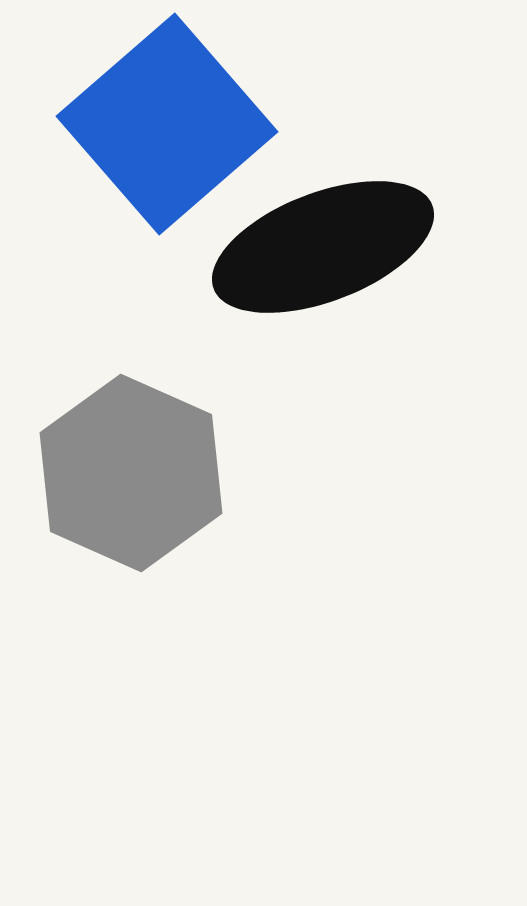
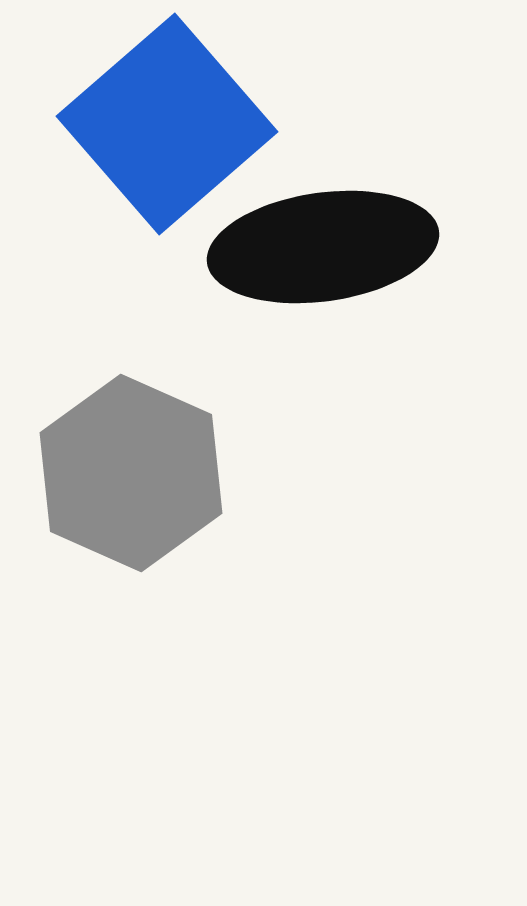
black ellipse: rotated 13 degrees clockwise
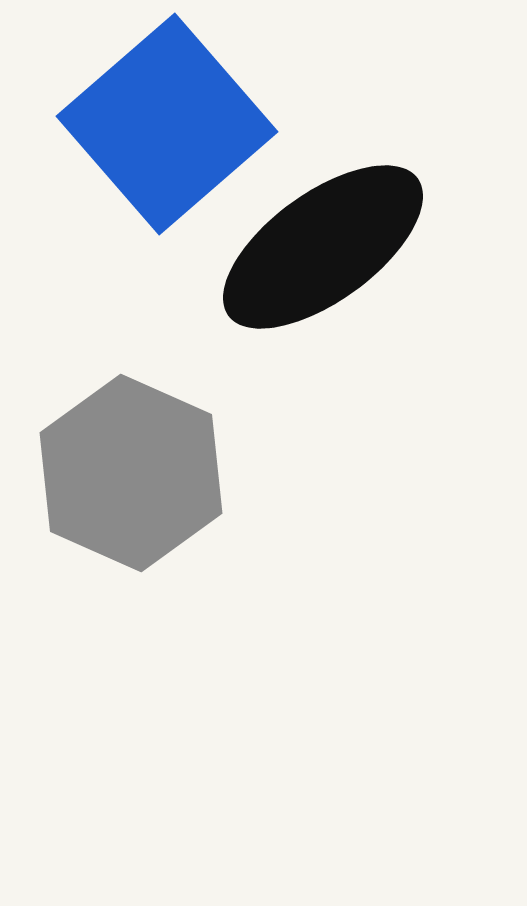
black ellipse: rotated 28 degrees counterclockwise
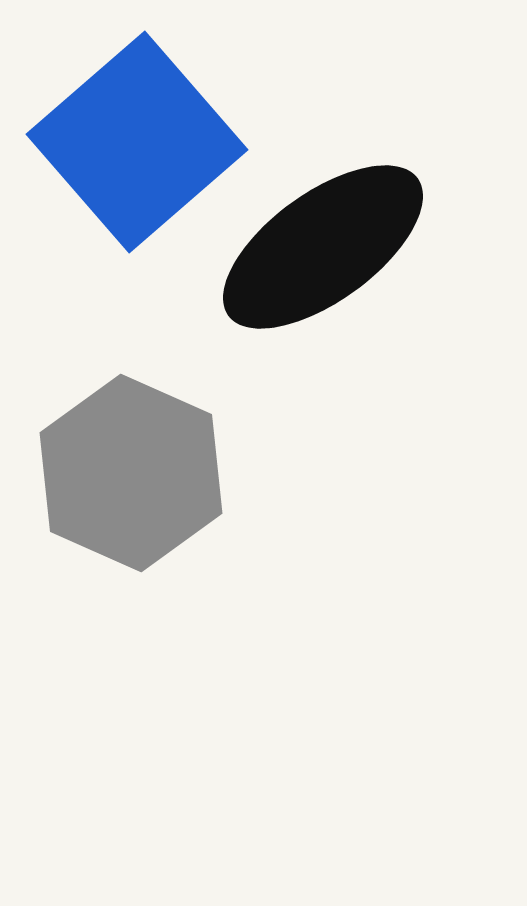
blue square: moved 30 px left, 18 px down
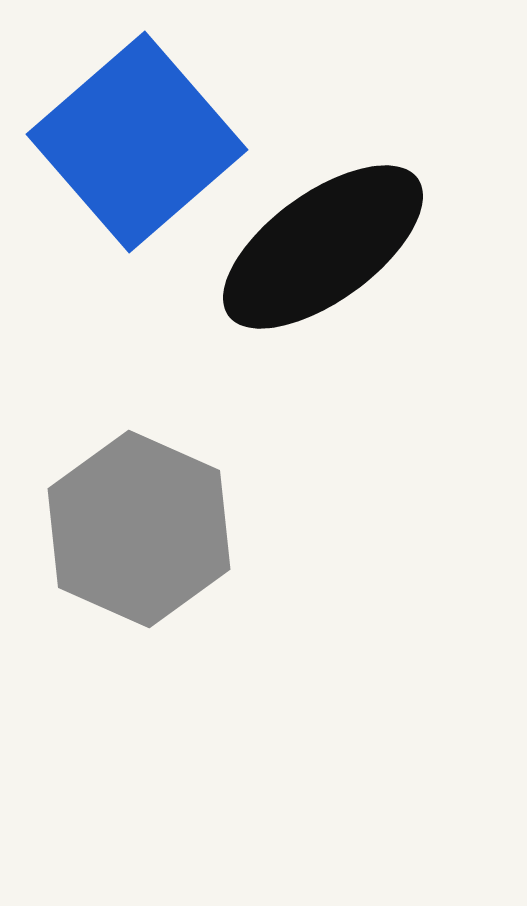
gray hexagon: moved 8 px right, 56 px down
